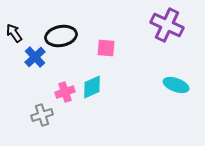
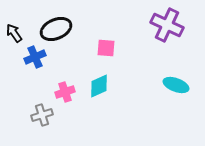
black ellipse: moved 5 px left, 7 px up; rotated 12 degrees counterclockwise
blue cross: rotated 20 degrees clockwise
cyan diamond: moved 7 px right, 1 px up
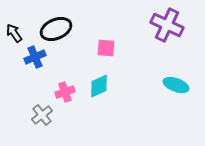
gray cross: rotated 20 degrees counterclockwise
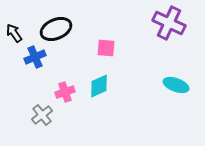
purple cross: moved 2 px right, 2 px up
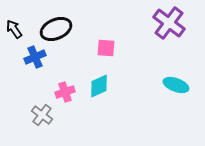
purple cross: rotated 12 degrees clockwise
black arrow: moved 4 px up
gray cross: rotated 15 degrees counterclockwise
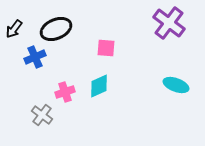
black arrow: rotated 108 degrees counterclockwise
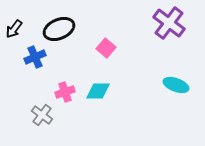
black ellipse: moved 3 px right
pink square: rotated 36 degrees clockwise
cyan diamond: moved 1 px left, 5 px down; rotated 25 degrees clockwise
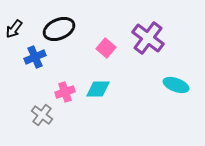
purple cross: moved 21 px left, 15 px down
cyan diamond: moved 2 px up
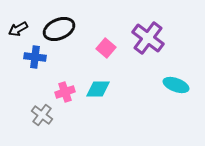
black arrow: moved 4 px right; rotated 24 degrees clockwise
blue cross: rotated 30 degrees clockwise
